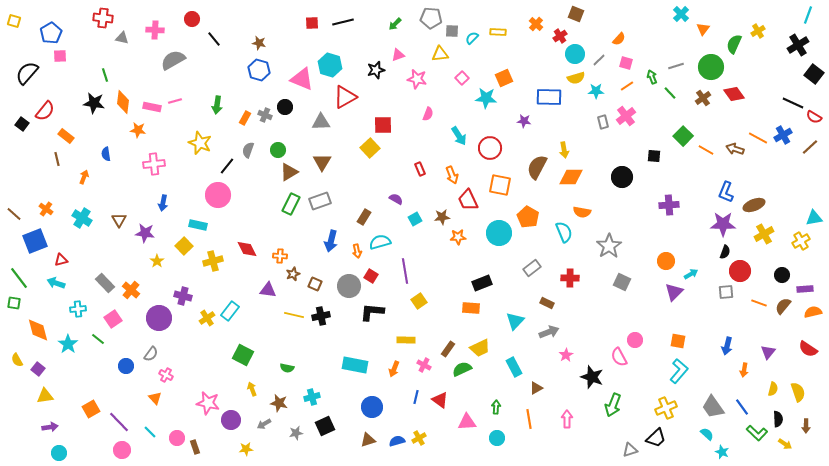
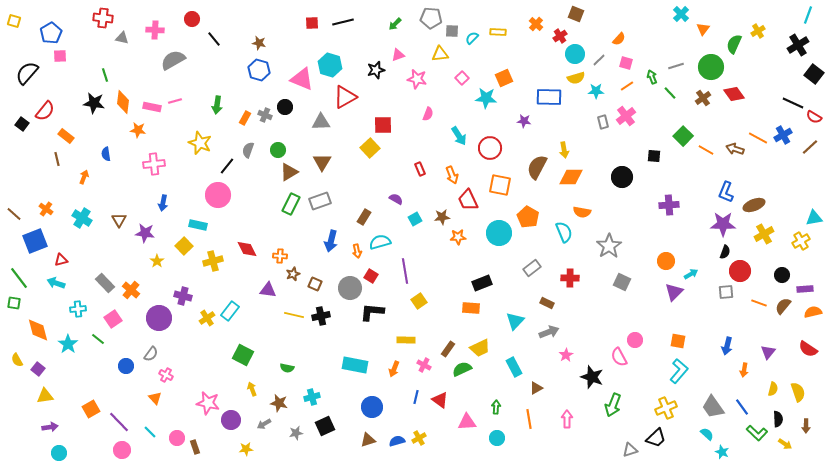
gray circle at (349, 286): moved 1 px right, 2 px down
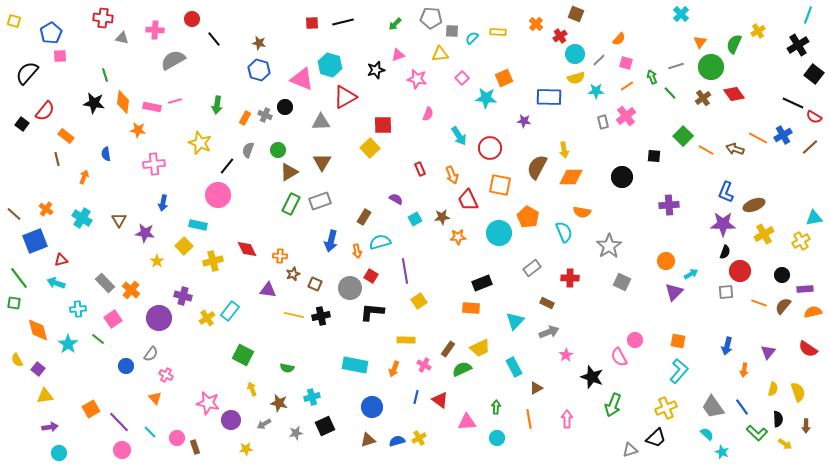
orange triangle at (703, 29): moved 3 px left, 13 px down
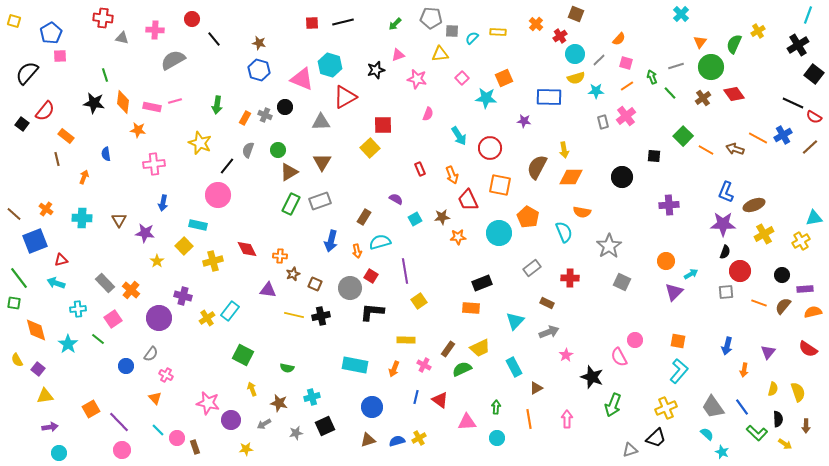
cyan cross at (82, 218): rotated 30 degrees counterclockwise
orange diamond at (38, 330): moved 2 px left
cyan line at (150, 432): moved 8 px right, 2 px up
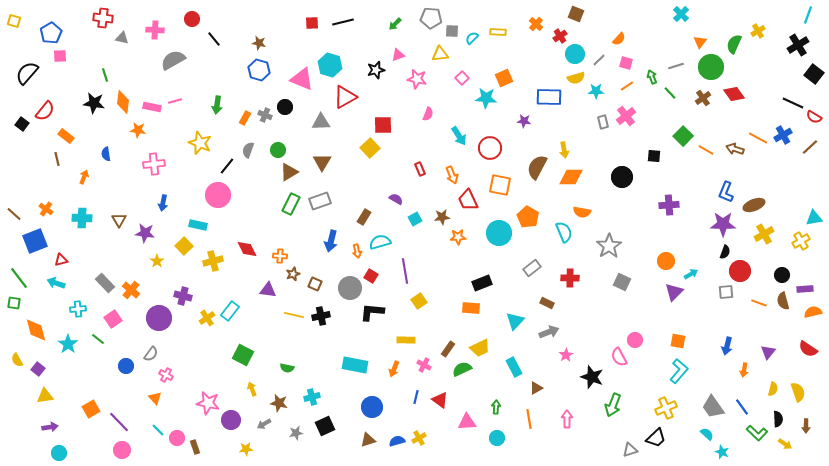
brown semicircle at (783, 306): moved 5 px up; rotated 54 degrees counterclockwise
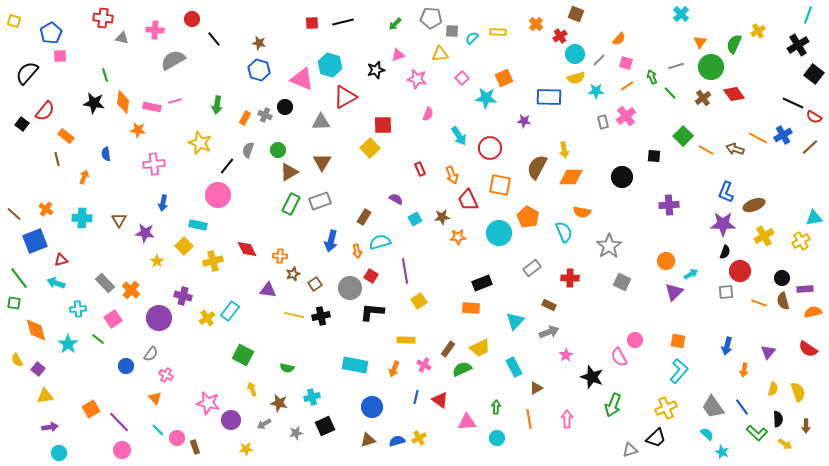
yellow cross at (764, 234): moved 2 px down
black circle at (782, 275): moved 3 px down
brown square at (315, 284): rotated 32 degrees clockwise
brown rectangle at (547, 303): moved 2 px right, 2 px down
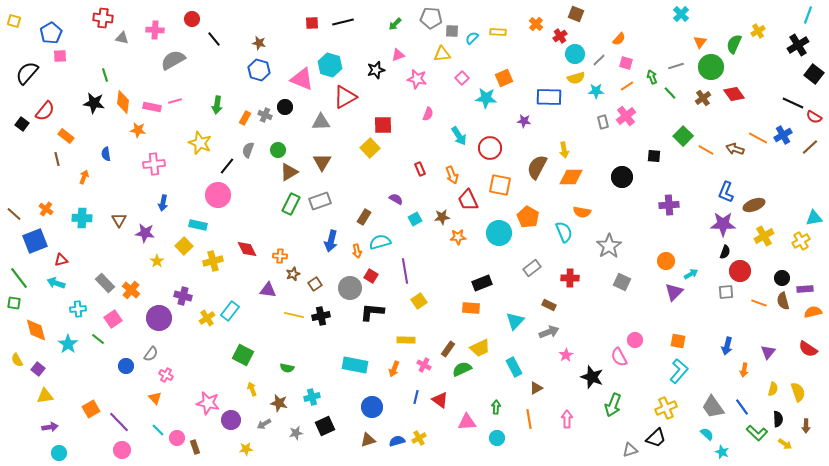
yellow triangle at (440, 54): moved 2 px right
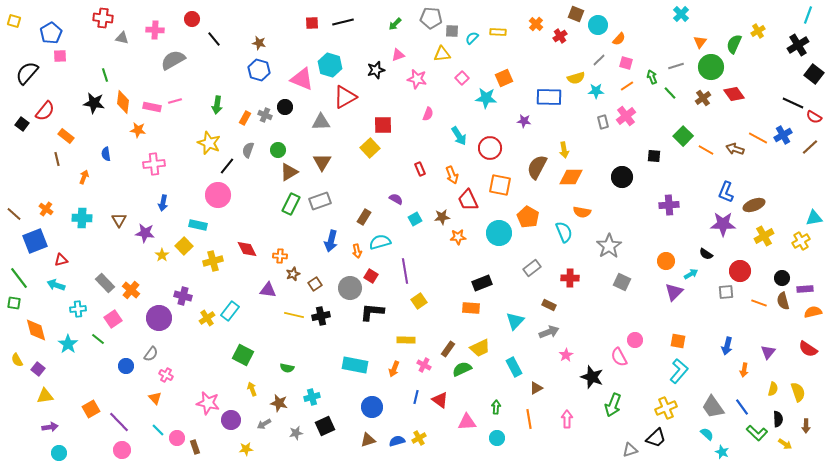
cyan circle at (575, 54): moved 23 px right, 29 px up
yellow star at (200, 143): moved 9 px right
black semicircle at (725, 252): moved 19 px left, 2 px down; rotated 104 degrees clockwise
yellow star at (157, 261): moved 5 px right, 6 px up
cyan arrow at (56, 283): moved 2 px down
